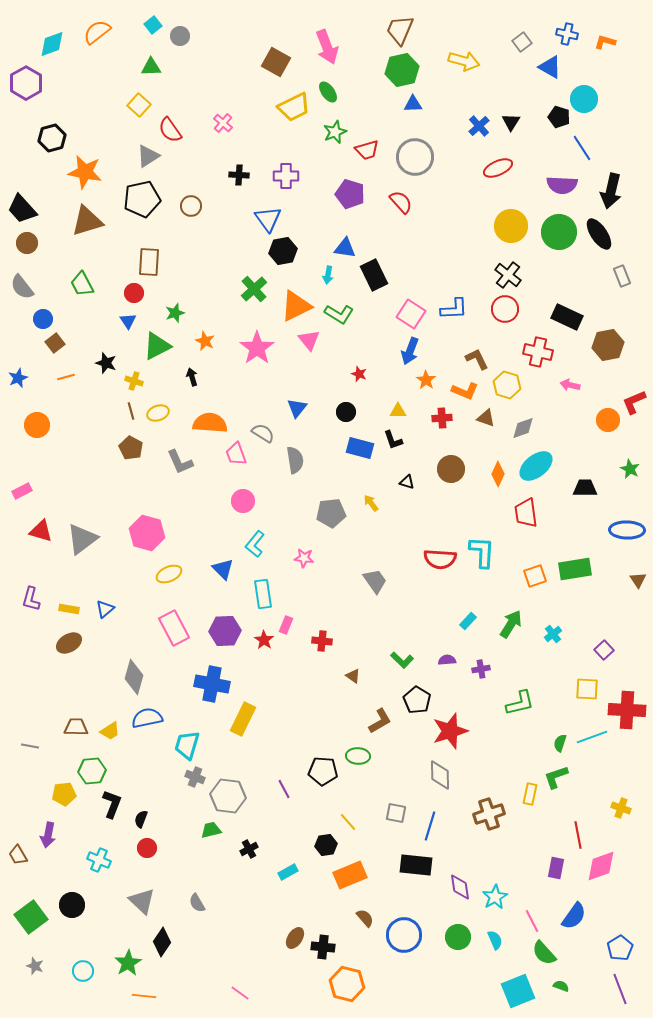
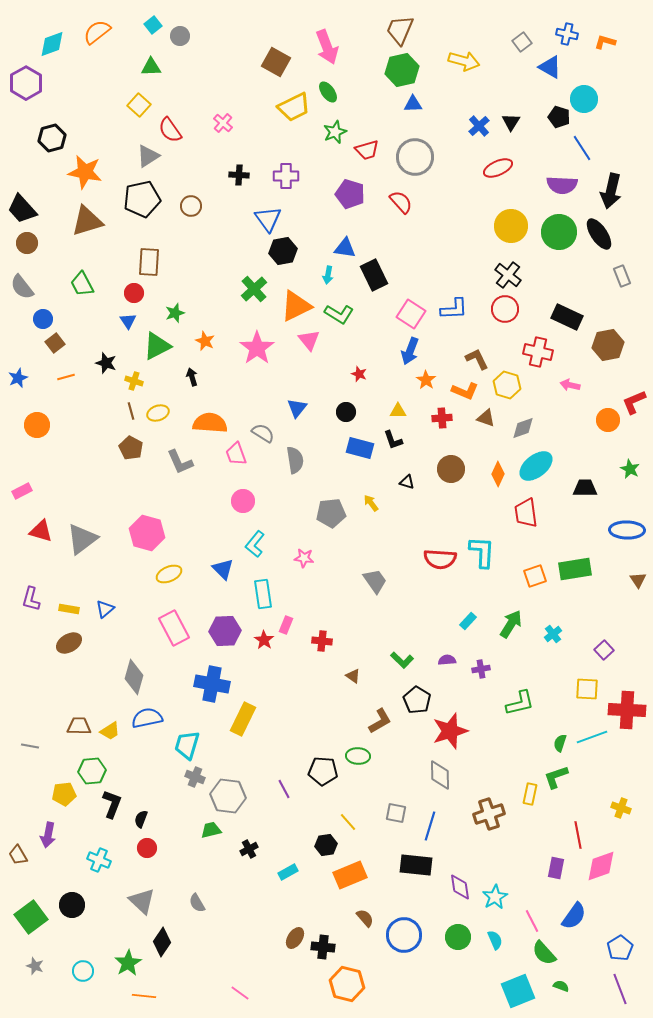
brown trapezoid at (76, 727): moved 3 px right, 1 px up
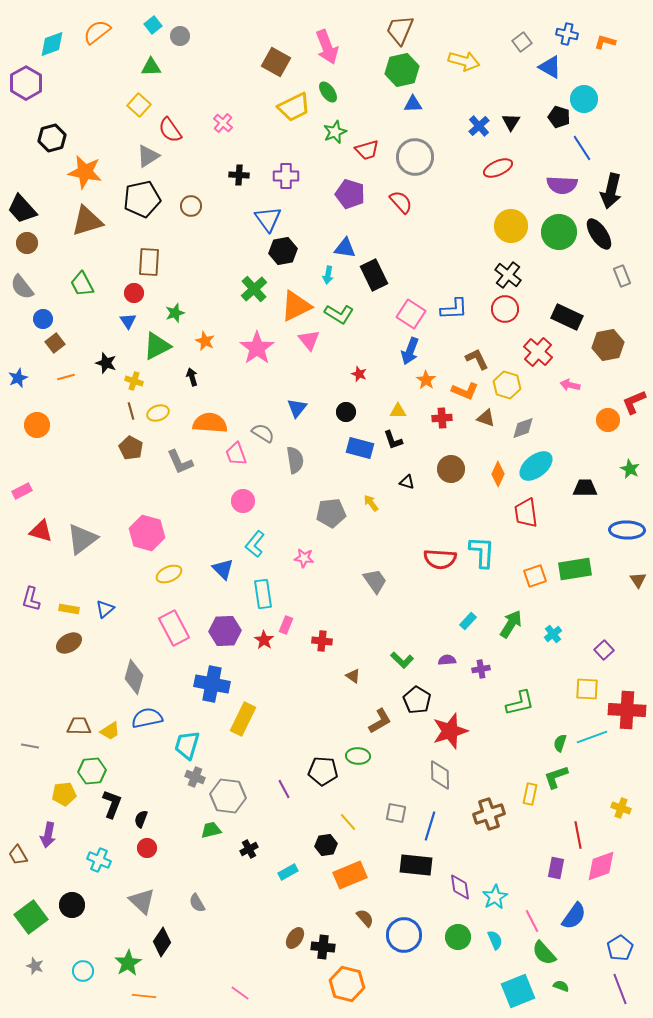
red cross at (538, 352): rotated 28 degrees clockwise
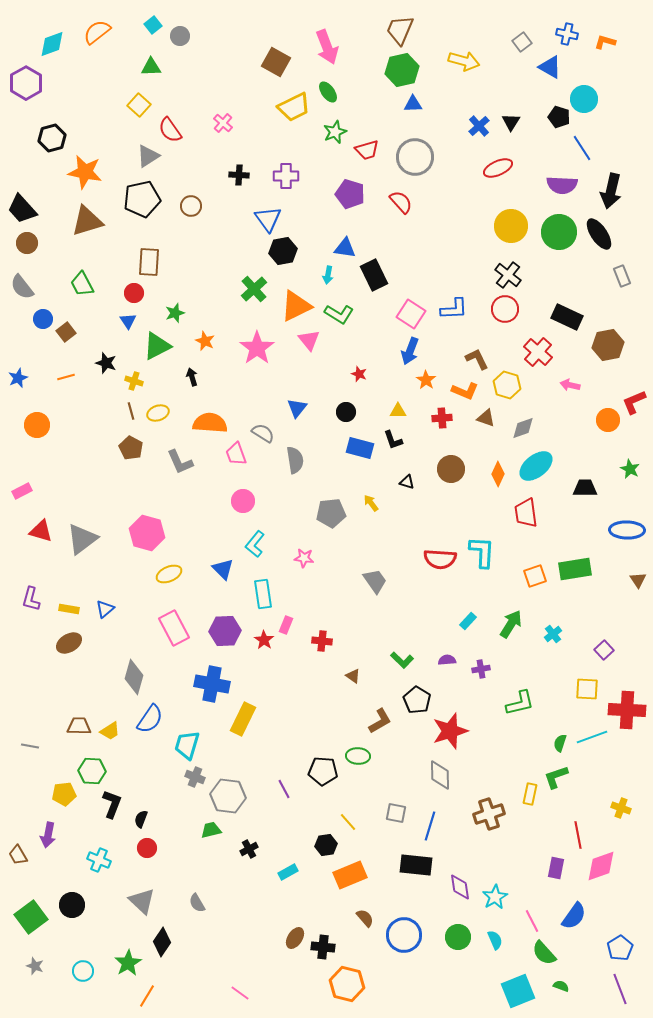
brown square at (55, 343): moved 11 px right, 11 px up
blue semicircle at (147, 718): moved 3 px right, 1 px down; rotated 136 degrees clockwise
green hexagon at (92, 771): rotated 8 degrees clockwise
orange line at (144, 996): moved 3 px right; rotated 65 degrees counterclockwise
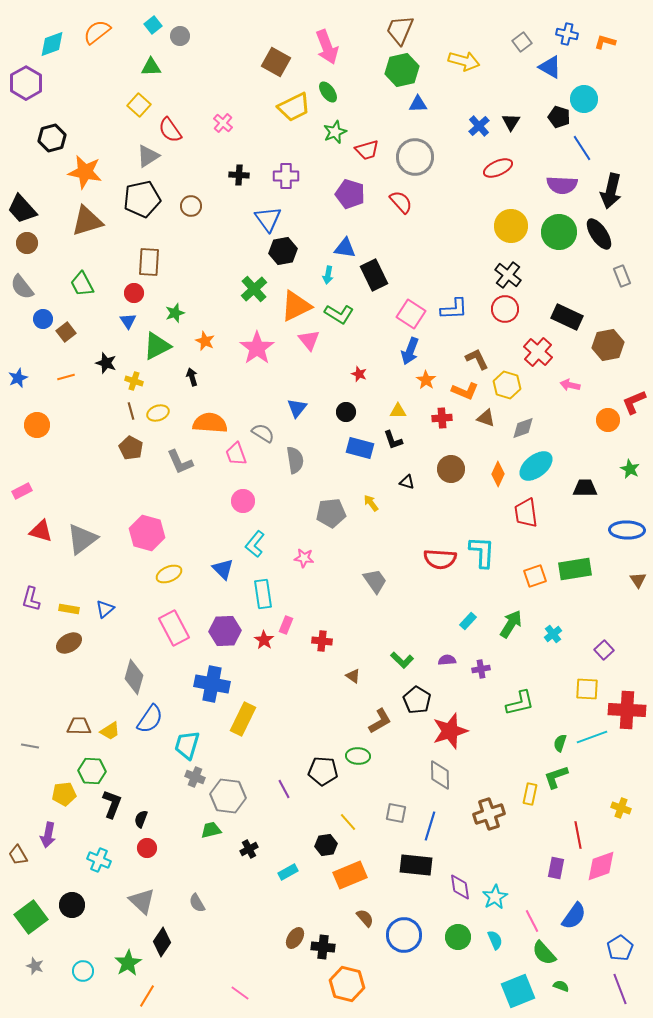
blue triangle at (413, 104): moved 5 px right
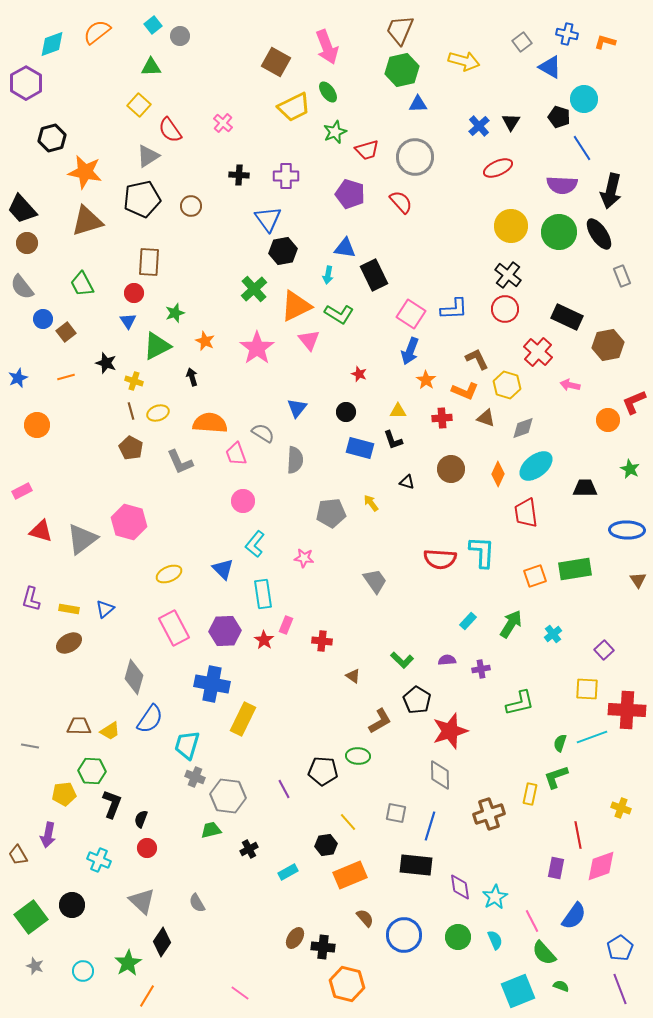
gray semicircle at (295, 460): rotated 12 degrees clockwise
pink hexagon at (147, 533): moved 18 px left, 11 px up
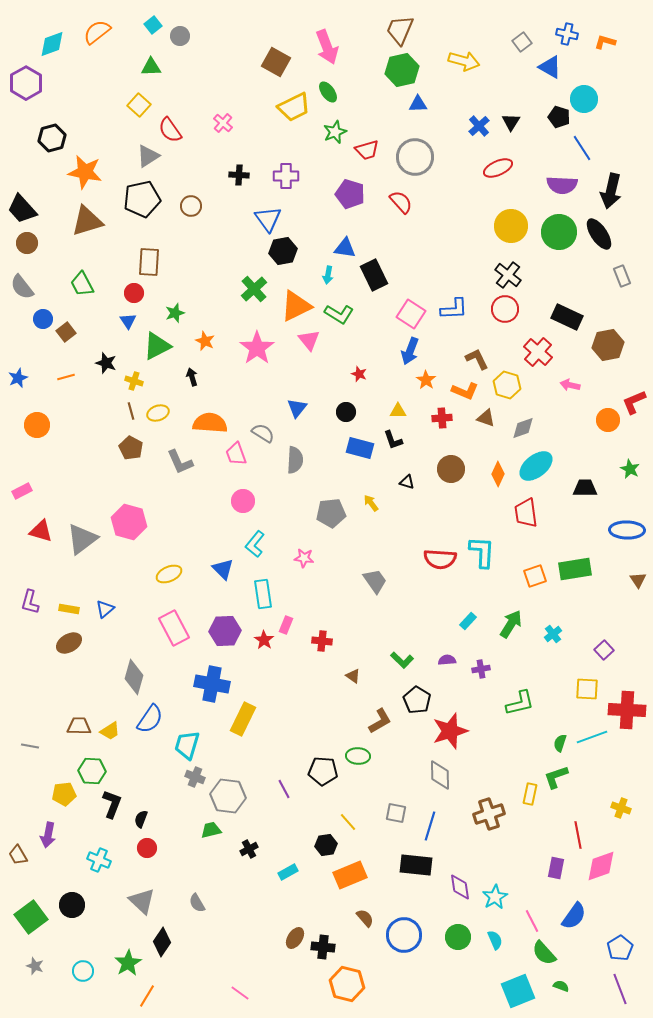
purple L-shape at (31, 599): moved 1 px left, 3 px down
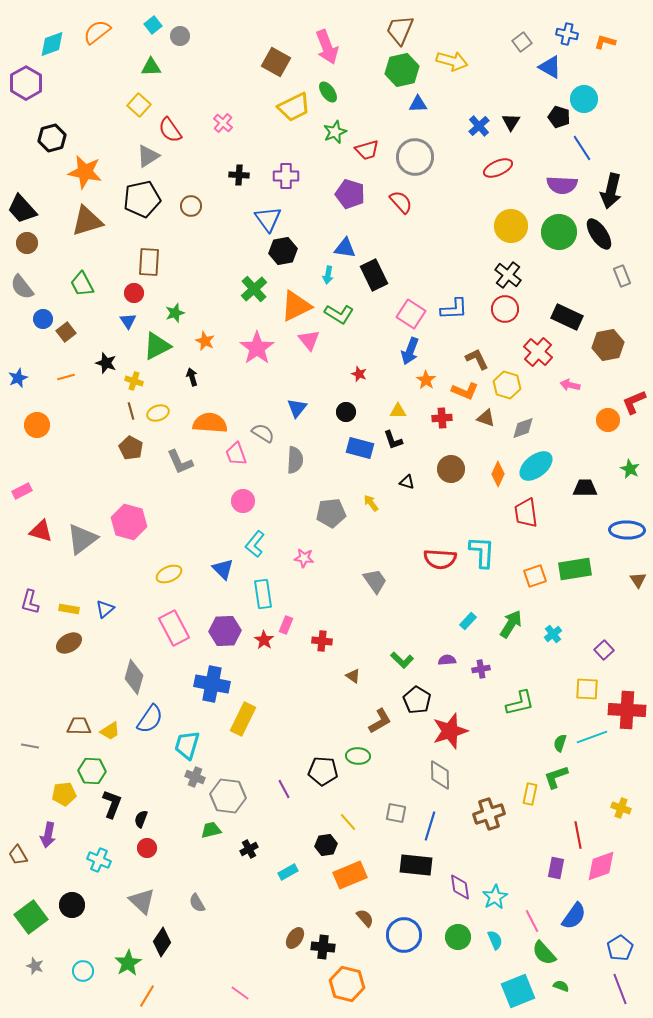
yellow arrow at (464, 61): moved 12 px left
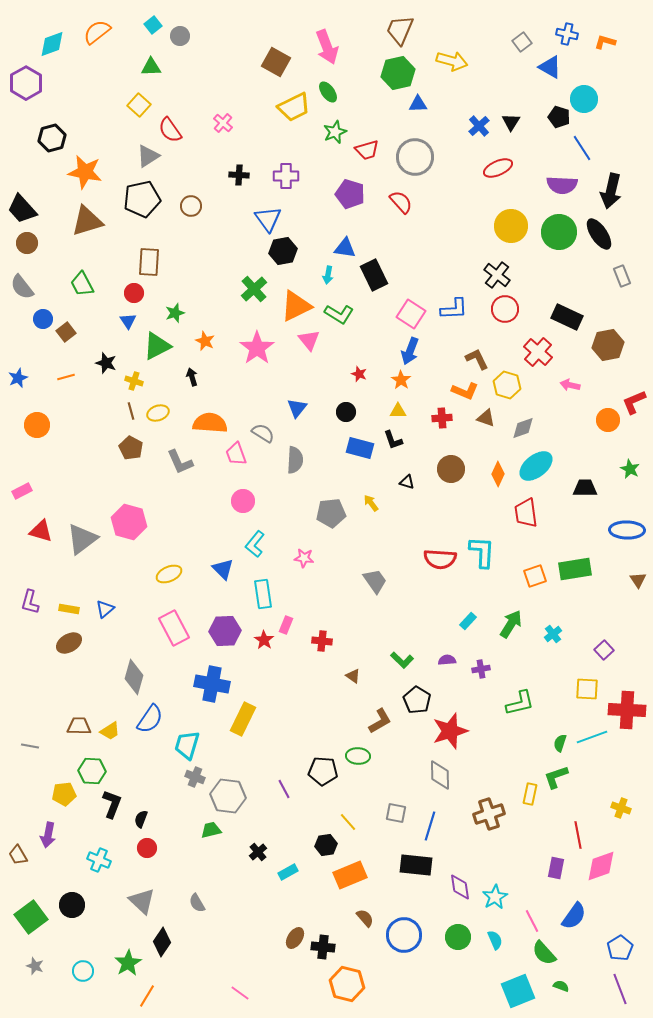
green hexagon at (402, 70): moved 4 px left, 3 px down
black cross at (508, 275): moved 11 px left
orange star at (426, 380): moved 25 px left
black cross at (249, 849): moved 9 px right, 3 px down; rotated 12 degrees counterclockwise
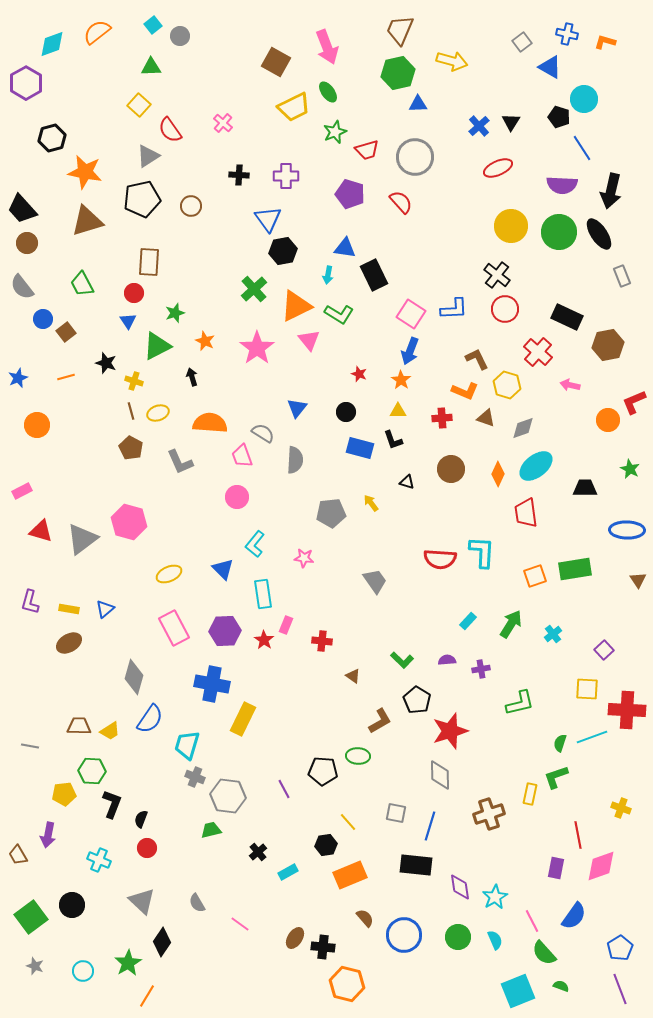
pink trapezoid at (236, 454): moved 6 px right, 2 px down
pink circle at (243, 501): moved 6 px left, 4 px up
pink line at (240, 993): moved 69 px up
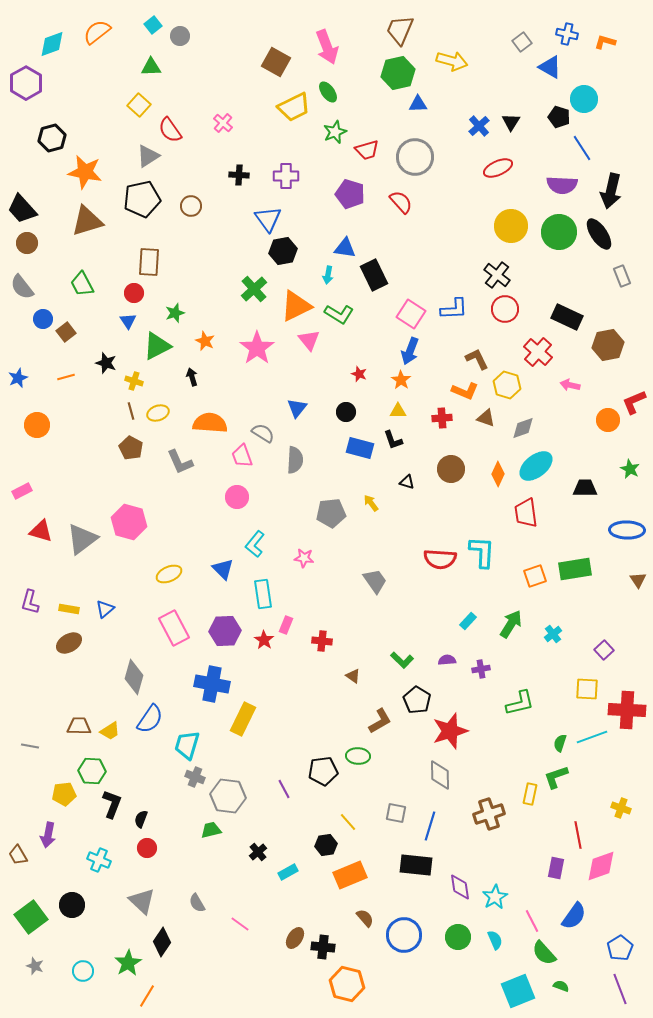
black pentagon at (323, 771): rotated 12 degrees counterclockwise
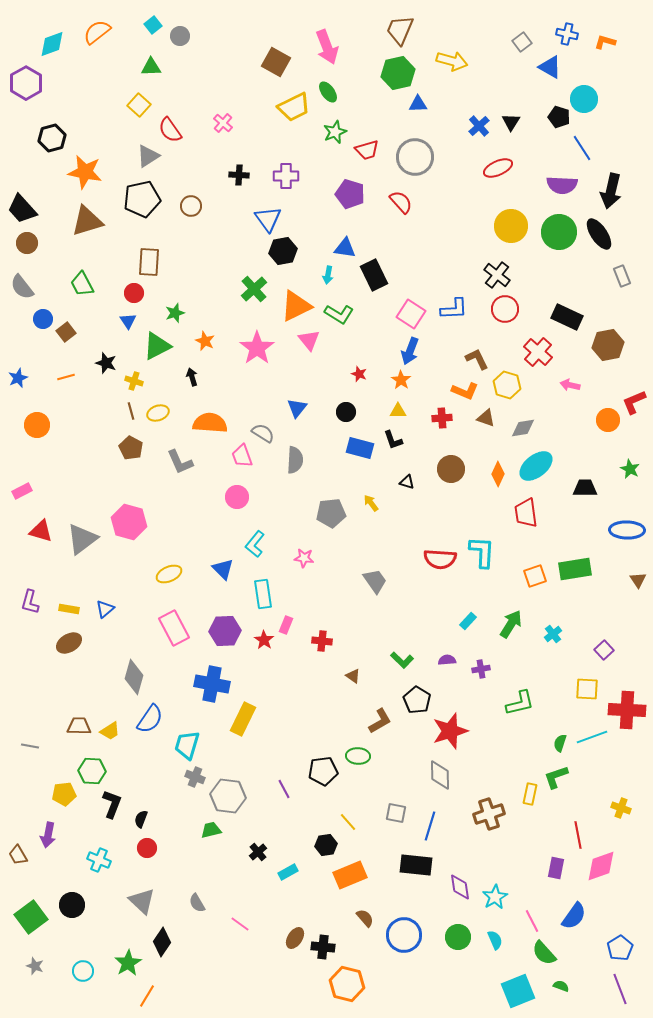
gray diamond at (523, 428): rotated 10 degrees clockwise
